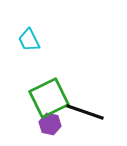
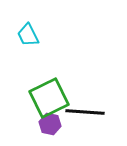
cyan trapezoid: moved 1 px left, 5 px up
black line: rotated 15 degrees counterclockwise
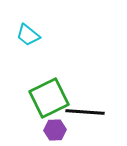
cyan trapezoid: rotated 25 degrees counterclockwise
purple hexagon: moved 5 px right, 6 px down; rotated 15 degrees counterclockwise
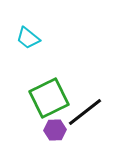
cyan trapezoid: moved 3 px down
black line: rotated 42 degrees counterclockwise
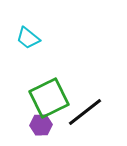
purple hexagon: moved 14 px left, 5 px up
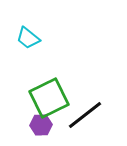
black line: moved 3 px down
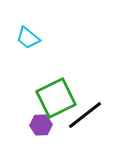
green square: moved 7 px right
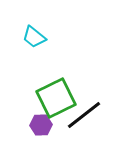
cyan trapezoid: moved 6 px right, 1 px up
black line: moved 1 px left
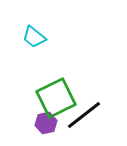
purple hexagon: moved 5 px right, 2 px up; rotated 10 degrees counterclockwise
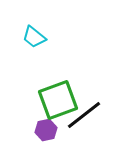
green square: moved 2 px right, 2 px down; rotated 6 degrees clockwise
purple hexagon: moved 7 px down
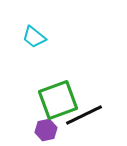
black line: rotated 12 degrees clockwise
